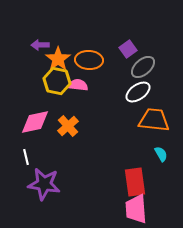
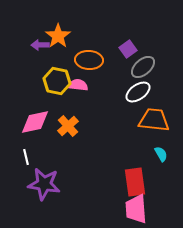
orange star: moved 23 px up
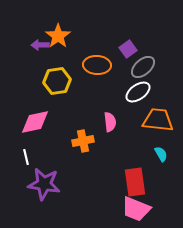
orange ellipse: moved 8 px right, 5 px down
yellow hexagon: rotated 20 degrees counterclockwise
pink semicircle: moved 32 px right, 37 px down; rotated 78 degrees clockwise
orange trapezoid: moved 4 px right
orange cross: moved 15 px right, 15 px down; rotated 30 degrees clockwise
pink trapezoid: rotated 64 degrees counterclockwise
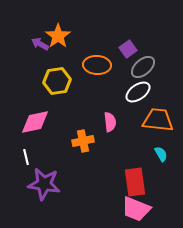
purple arrow: moved 1 px up; rotated 30 degrees clockwise
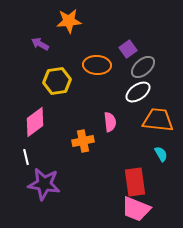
orange star: moved 11 px right, 15 px up; rotated 30 degrees clockwise
pink diamond: rotated 24 degrees counterclockwise
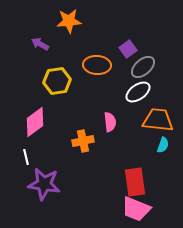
cyan semicircle: moved 2 px right, 9 px up; rotated 49 degrees clockwise
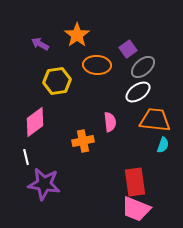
orange star: moved 8 px right, 14 px down; rotated 30 degrees counterclockwise
orange trapezoid: moved 3 px left
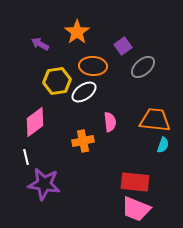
orange star: moved 3 px up
purple square: moved 5 px left, 3 px up
orange ellipse: moved 4 px left, 1 px down
white ellipse: moved 54 px left
red rectangle: rotated 76 degrees counterclockwise
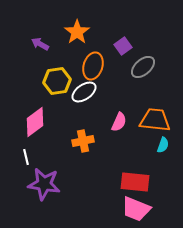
orange ellipse: rotated 76 degrees counterclockwise
pink semicircle: moved 9 px right; rotated 30 degrees clockwise
